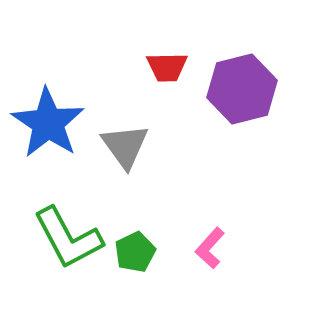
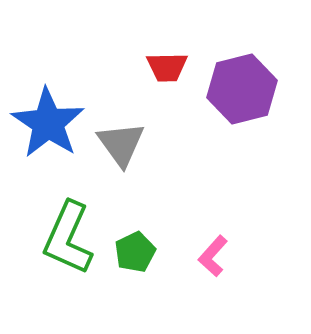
gray triangle: moved 4 px left, 2 px up
green L-shape: rotated 52 degrees clockwise
pink L-shape: moved 3 px right, 8 px down
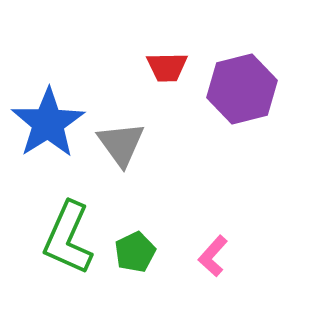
blue star: rotated 6 degrees clockwise
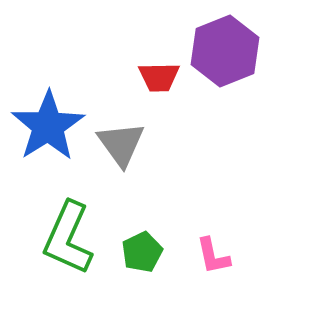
red trapezoid: moved 8 px left, 10 px down
purple hexagon: moved 17 px left, 38 px up; rotated 8 degrees counterclockwise
blue star: moved 3 px down
green pentagon: moved 7 px right
pink L-shape: rotated 54 degrees counterclockwise
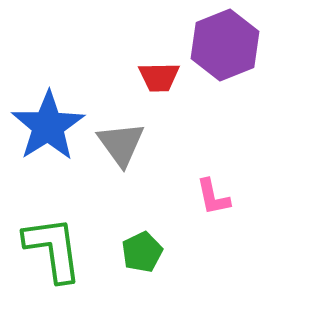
purple hexagon: moved 6 px up
green L-shape: moved 15 px left, 11 px down; rotated 148 degrees clockwise
pink L-shape: moved 59 px up
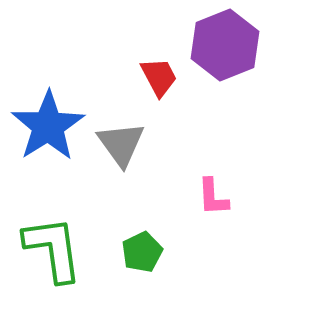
red trapezoid: rotated 117 degrees counterclockwise
pink L-shape: rotated 9 degrees clockwise
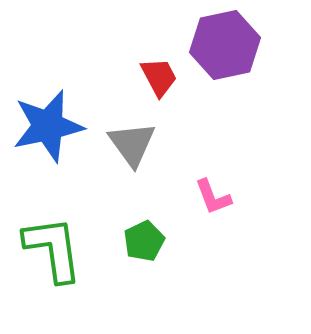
purple hexagon: rotated 10 degrees clockwise
blue star: rotated 20 degrees clockwise
gray triangle: moved 11 px right
pink L-shape: rotated 18 degrees counterclockwise
green pentagon: moved 2 px right, 11 px up
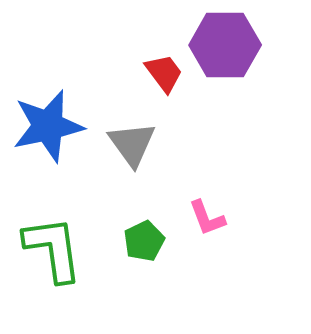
purple hexagon: rotated 12 degrees clockwise
red trapezoid: moved 5 px right, 4 px up; rotated 9 degrees counterclockwise
pink L-shape: moved 6 px left, 21 px down
